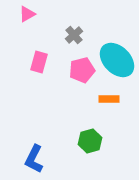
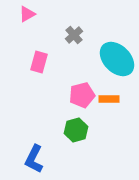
cyan ellipse: moved 1 px up
pink pentagon: moved 25 px down
green hexagon: moved 14 px left, 11 px up
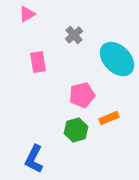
pink rectangle: moved 1 px left; rotated 25 degrees counterclockwise
orange rectangle: moved 19 px down; rotated 24 degrees counterclockwise
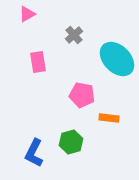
pink pentagon: rotated 25 degrees clockwise
orange rectangle: rotated 30 degrees clockwise
green hexagon: moved 5 px left, 12 px down
blue L-shape: moved 6 px up
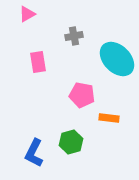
gray cross: moved 1 px down; rotated 30 degrees clockwise
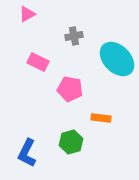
pink rectangle: rotated 55 degrees counterclockwise
pink pentagon: moved 12 px left, 6 px up
orange rectangle: moved 8 px left
blue L-shape: moved 7 px left
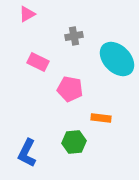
green hexagon: moved 3 px right; rotated 10 degrees clockwise
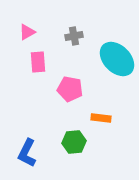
pink triangle: moved 18 px down
pink rectangle: rotated 60 degrees clockwise
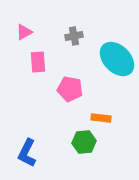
pink triangle: moved 3 px left
green hexagon: moved 10 px right
